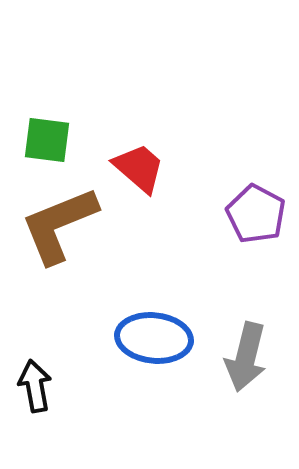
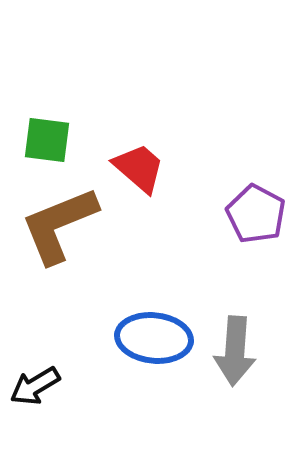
gray arrow: moved 11 px left, 6 px up; rotated 10 degrees counterclockwise
black arrow: rotated 111 degrees counterclockwise
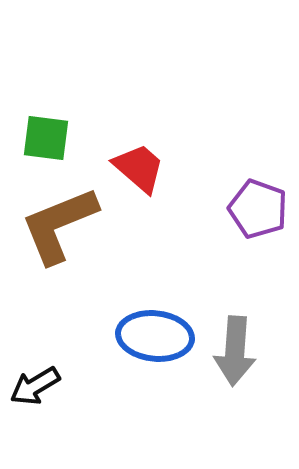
green square: moved 1 px left, 2 px up
purple pentagon: moved 2 px right, 5 px up; rotated 8 degrees counterclockwise
blue ellipse: moved 1 px right, 2 px up
